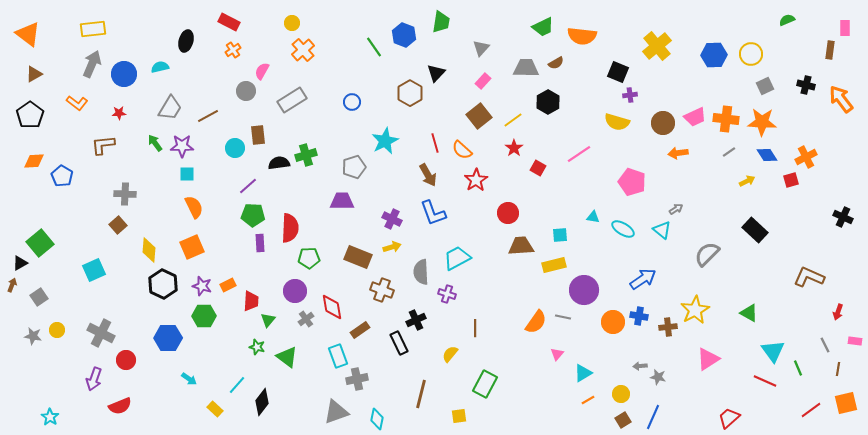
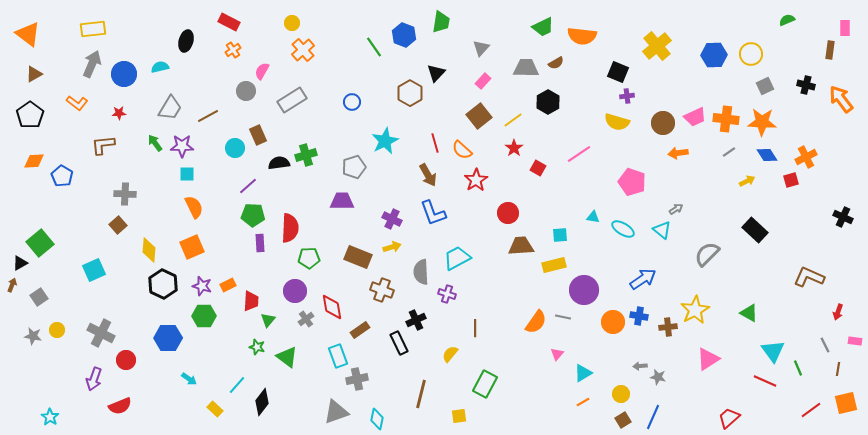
purple cross at (630, 95): moved 3 px left, 1 px down
brown rectangle at (258, 135): rotated 18 degrees counterclockwise
orange line at (588, 400): moved 5 px left, 2 px down
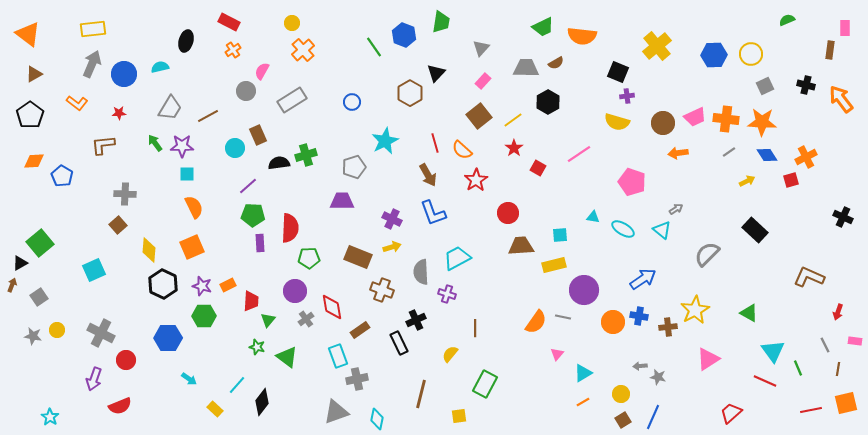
red line at (811, 410): rotated 25 degrees clockwise
red trapezoid at (729, 418): moved 2 px right, 5 px up
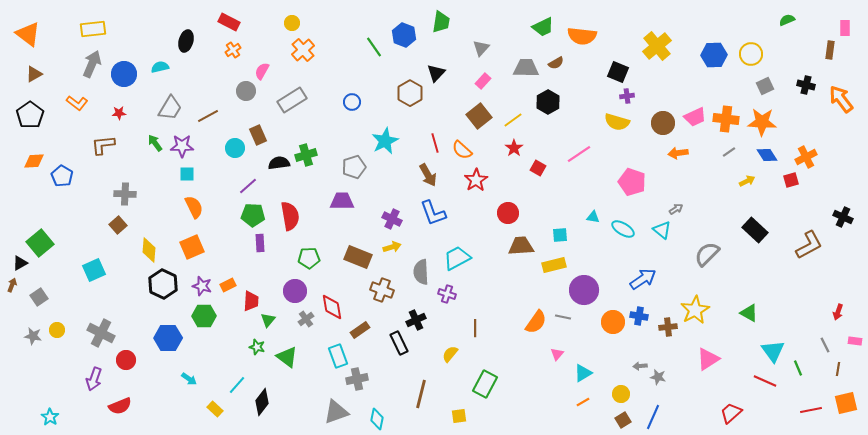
red semicircle at (290, 228): moved 12 px up; rotated 12 degrees counterclockwise
brown L-shape at (809, 277): moved 32 px up; rotated 128 degrees clockwise
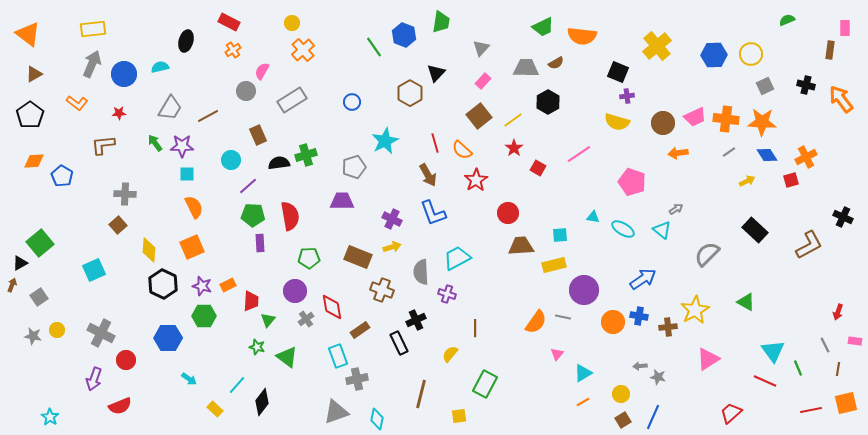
cyan circle at (235, 148): moved 4 px left, 12 px down
green triangle at (749, 313): moved 3 px left, 11 px up
